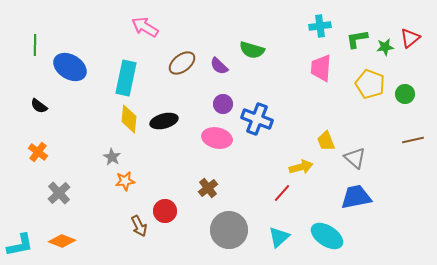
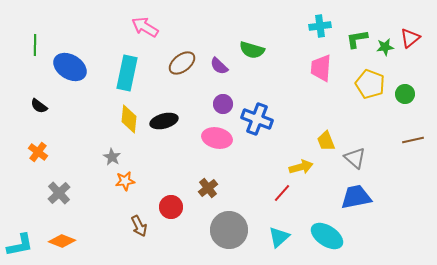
cyan rectangle: moved 1 px right, 5 px up
red circle: moved 6 px right, 4 px up
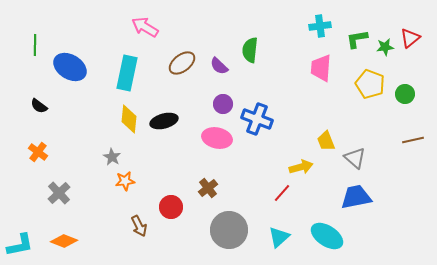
green semicircle: moved 2 px left; rotated 80 degrees clockwise
orange diamond: moved 2 px right
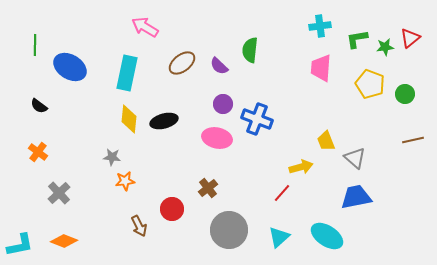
gray star: rotated 24 degrees counterclockwise
red circle: moved 1 px right, 2 px down
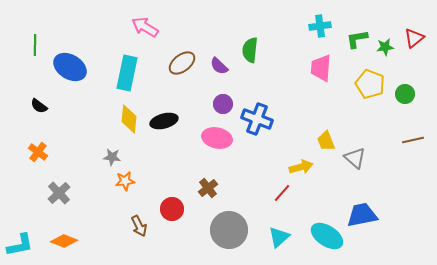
red triangle: moved 4 px right
blue trapezoid: moved 6 px right, 18 px down
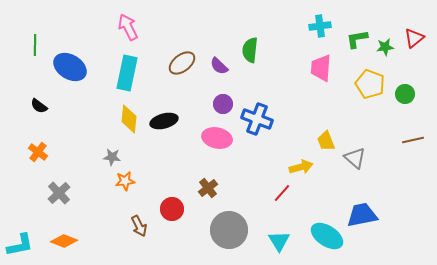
pink arrow: moved 17 px left; rotated 32 degrees clockwise
cyan triangle: moved 4 px down; rotated 20 degrees counterclockwise
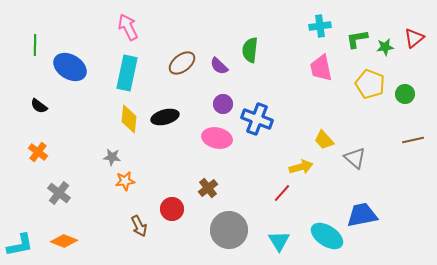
pink trapezoid: rotated 16 degrees counterclockwise
black ellipse: moved 1 px right, 4 px up
yellow trapezoid: moved 2 px left, 1 px up; rotated 20 degrees counterclockwise
gray cross: rotated 10 degrees counterclockwise
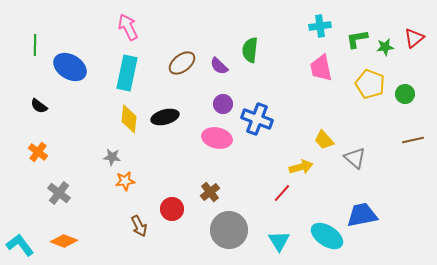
brown cross: moved 2 px right, 4 px down
cyan L-shape: rotated 116 degrees counterclockwise
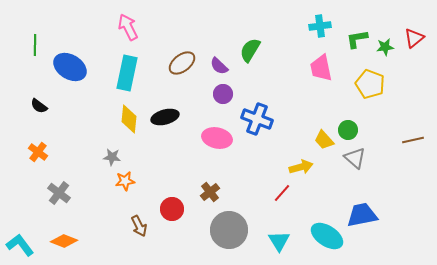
green semicircle: rotated 25 degrees clockwise
green circle: moved 57 px left, 36 px down
purple circle: moved 10 px up
